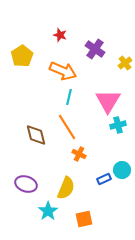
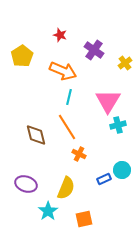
purple cross: moved 1 px left, 1 px down
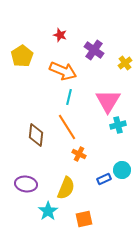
brown diamond: rotated 20 degrees clockwise
purple ellipse: rotated 10 degrees counterclockwise
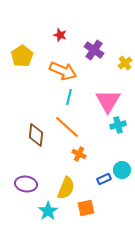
orange line: rotated 16 degrees counterclockwise
orange square: moved 2 px right, 11 px up
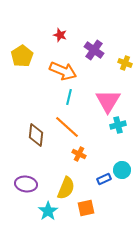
yellow cross: rotated 32 degrees counterclockwise
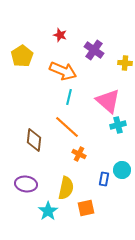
yellow cross: rotated 16 degrees counterclockwise
pink triangle: rotated 20 degrees counterclockwise
brown diamond: moved 2 px left, 5 px down
blue rectangle: rotated 56 degrees counterclockwise
yellow semicircle: rotated 10 degrees counterclockwise
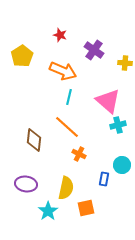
cyan circle: moved 5 px up
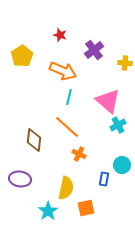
purple cross: rotated 18 degrees clockwise
cyan cross: rotated 14 degrees counterclockwise
purple ellipse: moved 6 px left, 5 px up
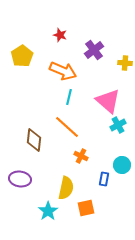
orange cross: moved 2 px right, 2 px down
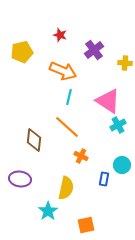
yellow pentagon: moved 4 px up; rotated 20 degrees clockwise
pink triangle: rotated 8 degrees counterclockwise
orange square: moved 17 px down
